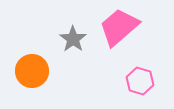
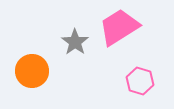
pink trapezoid: rotated 9 degrees clockwise
gray star: moved 2 px right, 3 px down
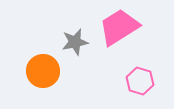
gray star: rotated 24 degrees clockwise
orange circle: moved 11 px right
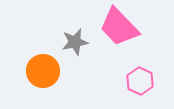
pink trapezoid: rotated 102 degrees counterclockwise
pink hexagon: rotated 8 degrees clockwise
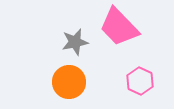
orange circle: moved 26 px right, 11 px down
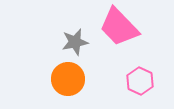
orange circle: moved 1 px left, 3 px up
